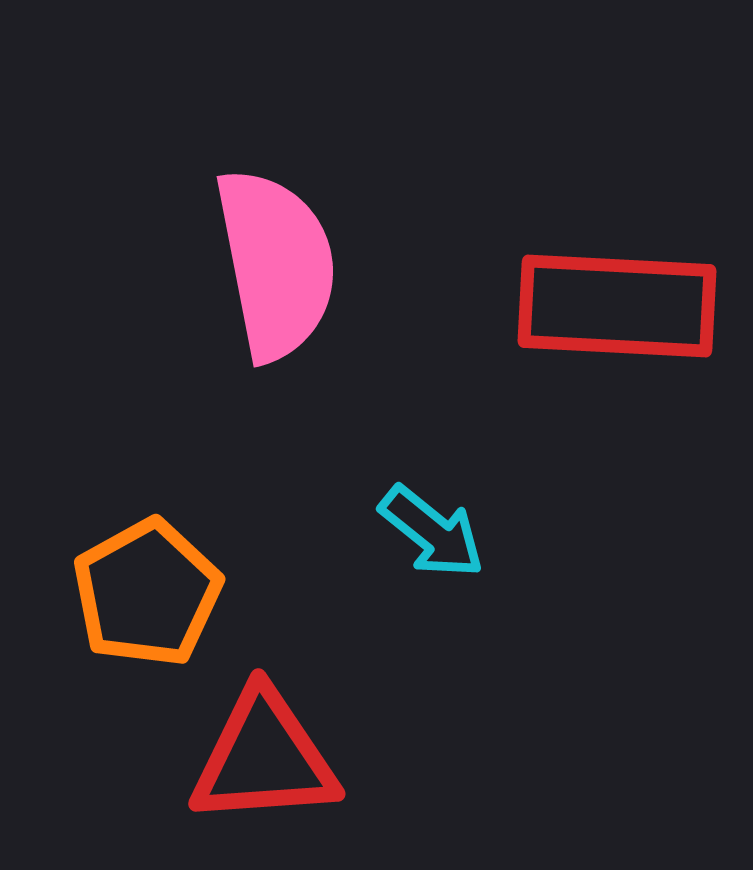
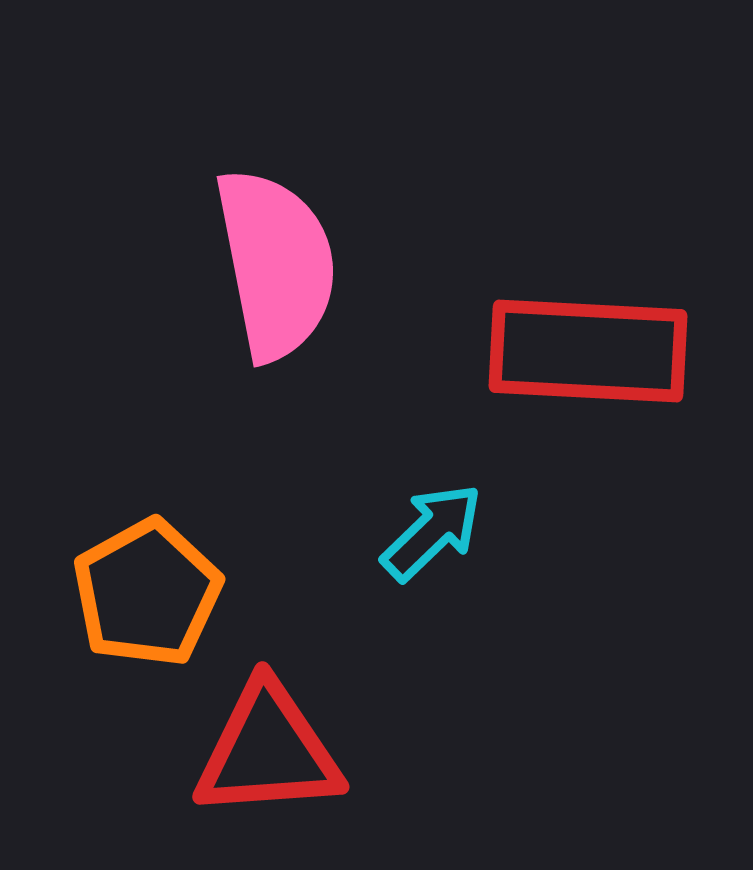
red rectangle: moved 29 px left, 45 px down
cyan arrow: rotated 83 degrees counterclockwise
red triangle: moved 4 px right, 7 px up
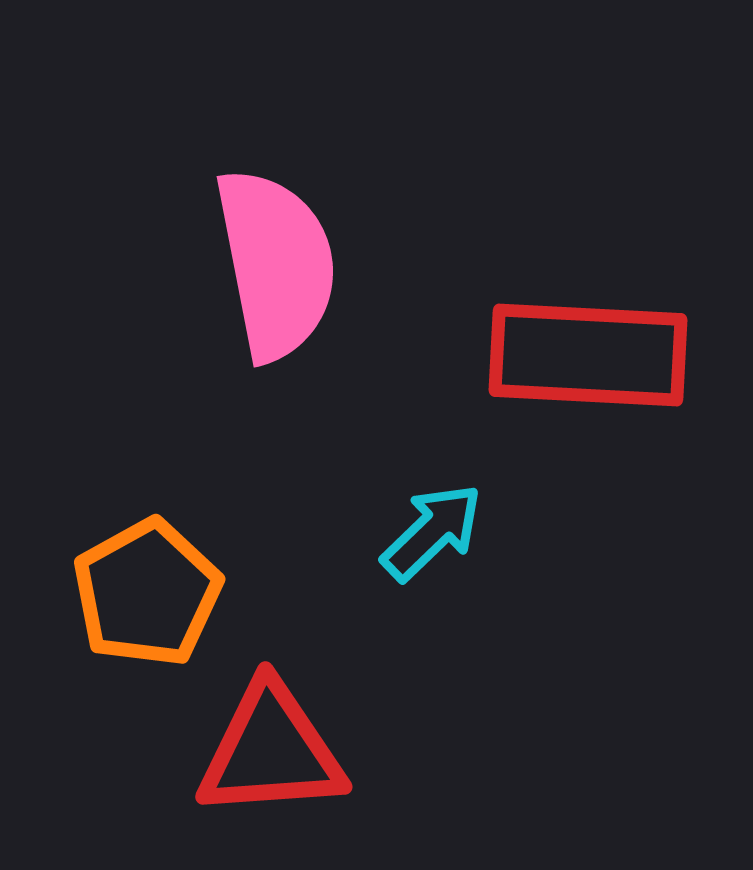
red rectangle: moved 4 px down
red triangle: moved 3 px right
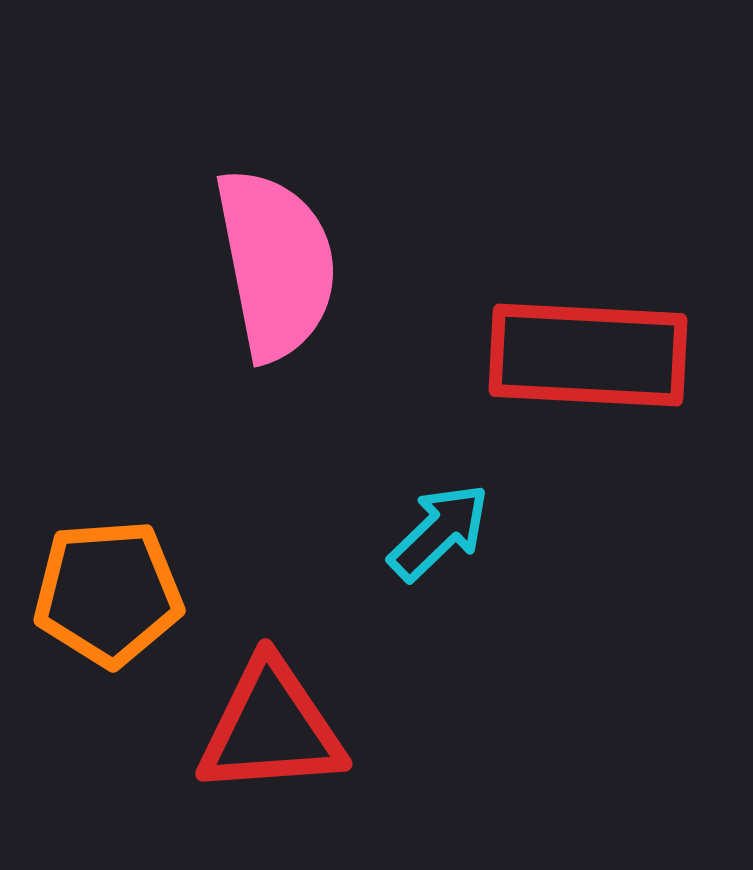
cyan arrow: moved 7 px right
orange pentagon: moved 39 px left; rotated 25 degrees clockwise
red triangle: moved 23 px up
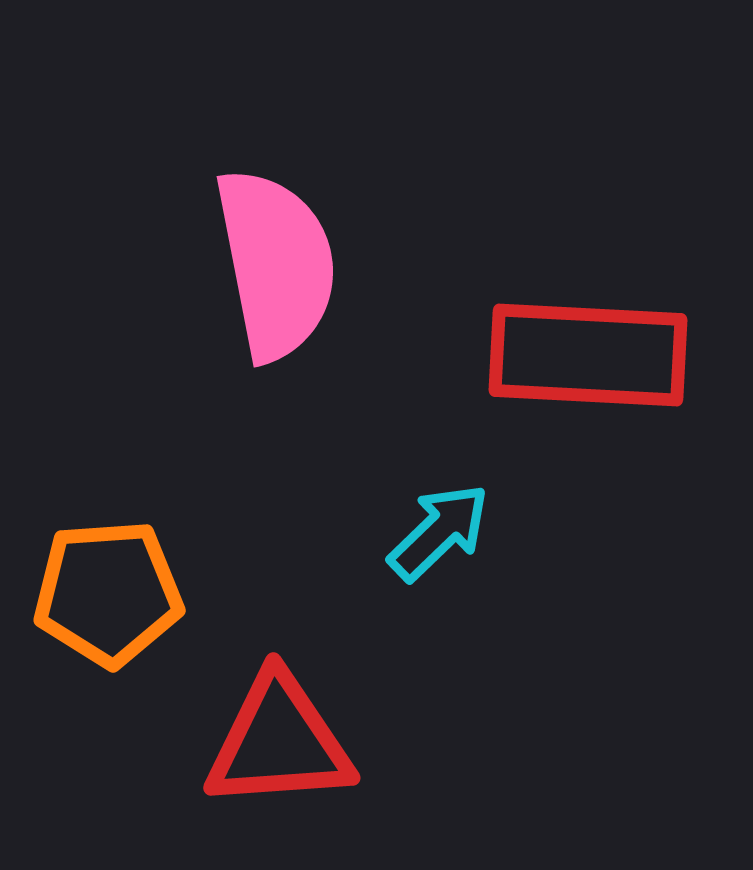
red triangle: moved 8 px right, 14 px down
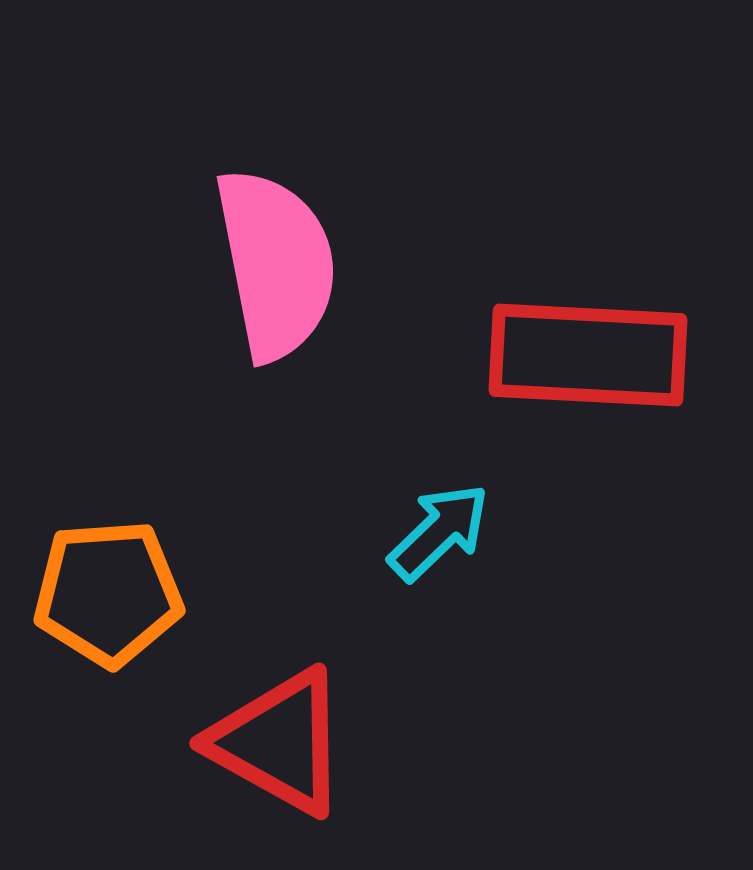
red triangle: rotated 33 degrees clockwise
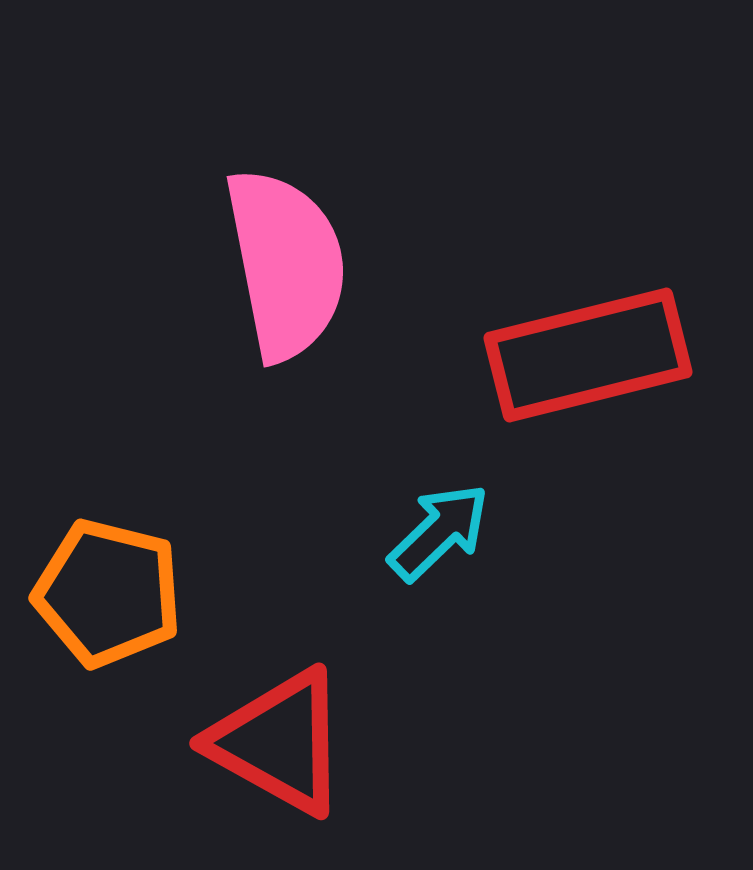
pink semicircle: moved 10 px right
red rectangle: rotated 17 degrees counterclockwise
orange pentagon: rotated 18 degrees clockwise
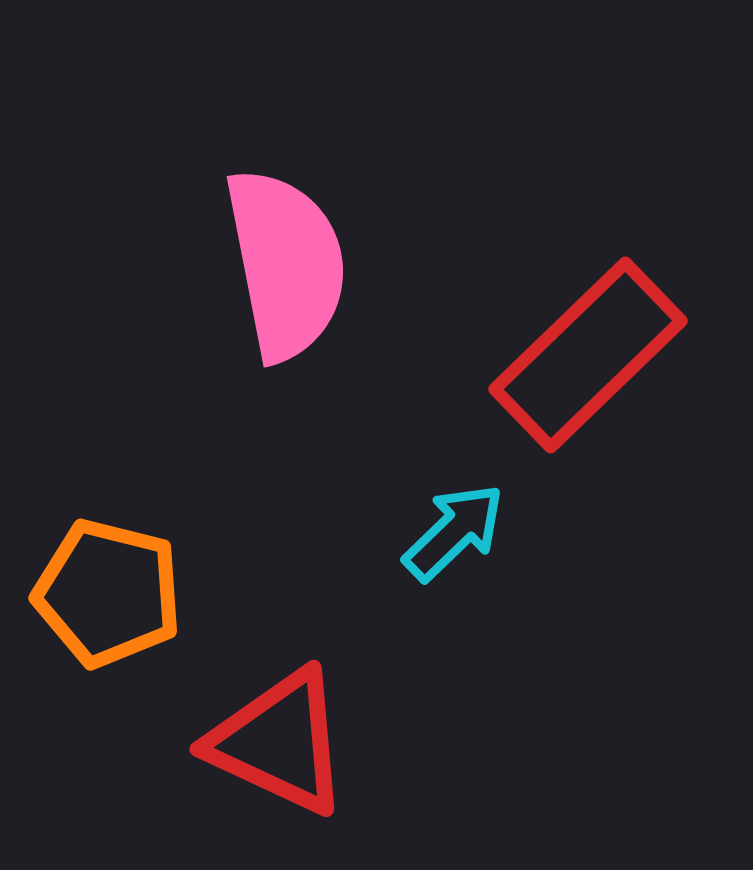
red rectangle: rotated 30 degrees counterclockwise
cyan arrow: moved 15 px right
red triangle: rotated 4 degrees counterclockwise
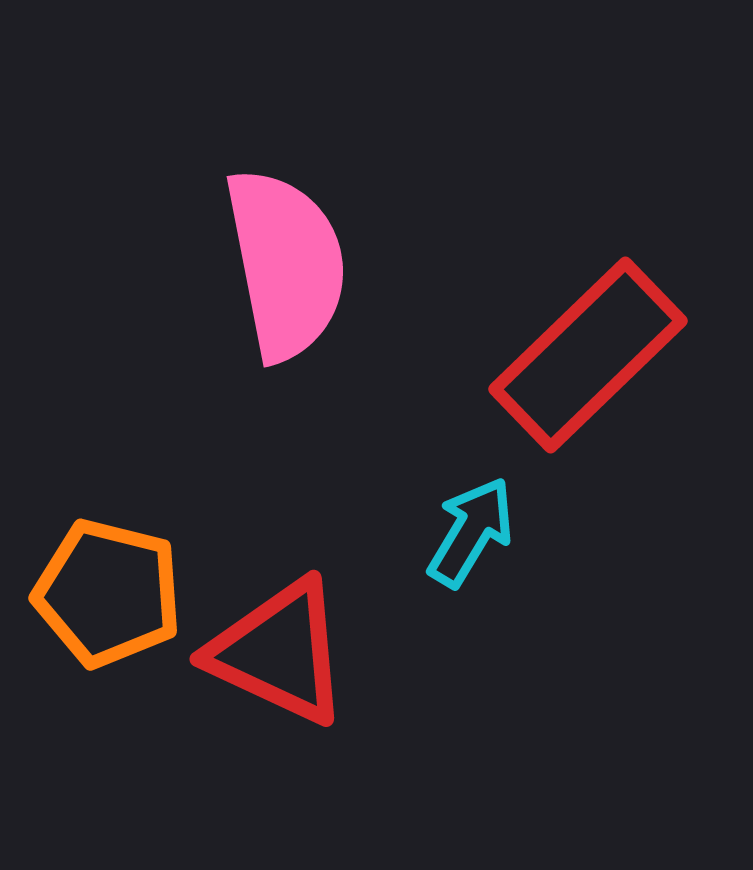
cyan arrow: moved 17 px right; rotated 15 degrees counterclockwise
red triangle: moved 90 px up
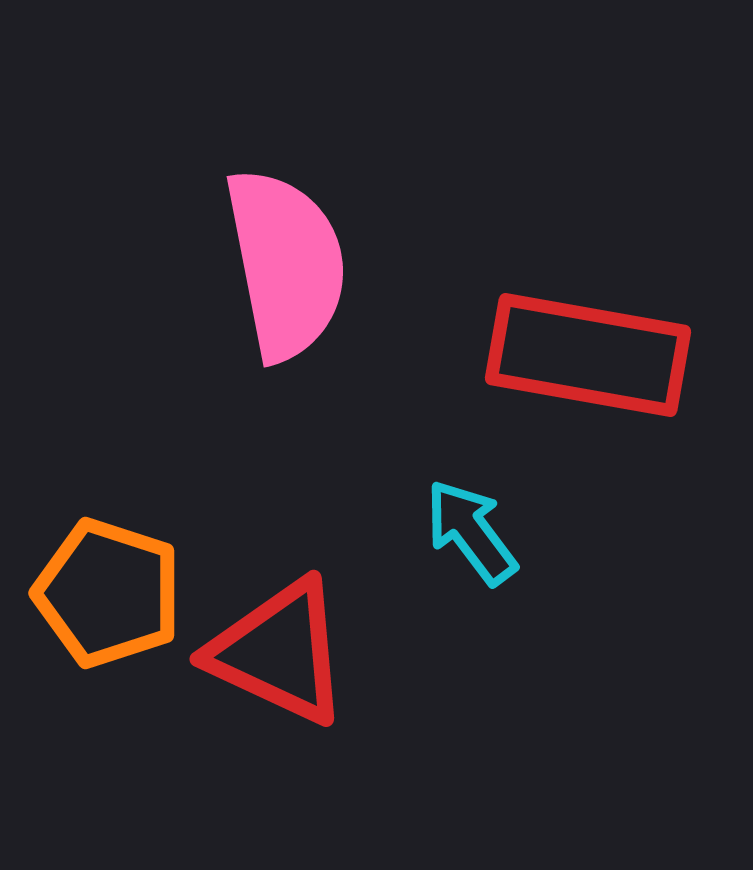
red rectangle: rotated 54 degrees clockwise
cyan arrow: rotated 68 degrees counterclockwise
orange pentagon: rotated 4 degrees clockwise
